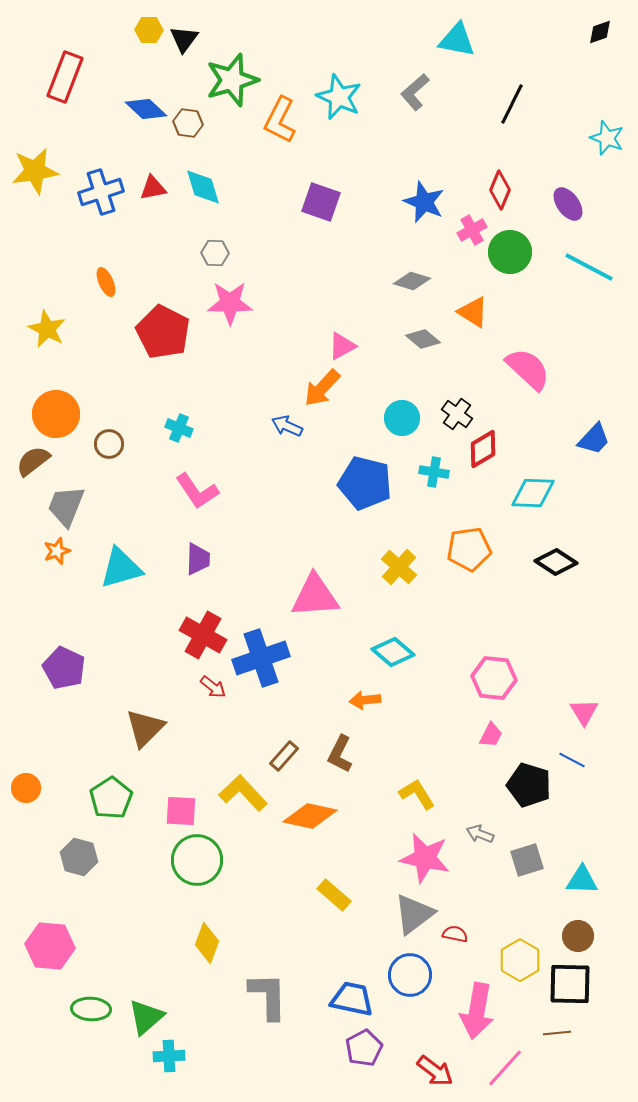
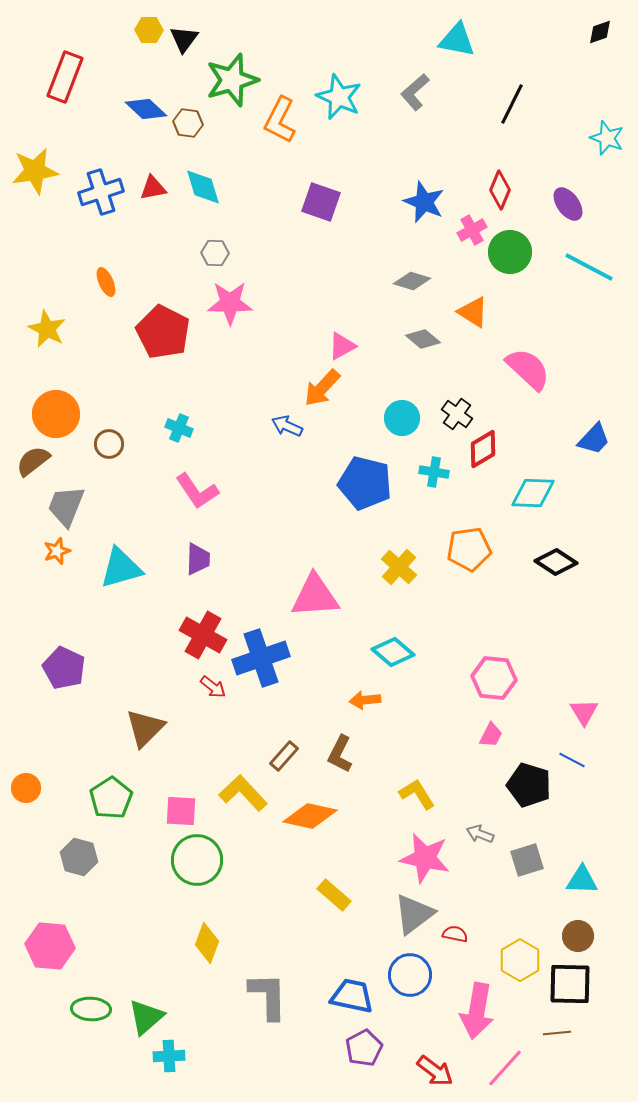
blue trapezoid at (352, 999): moved 3 px up
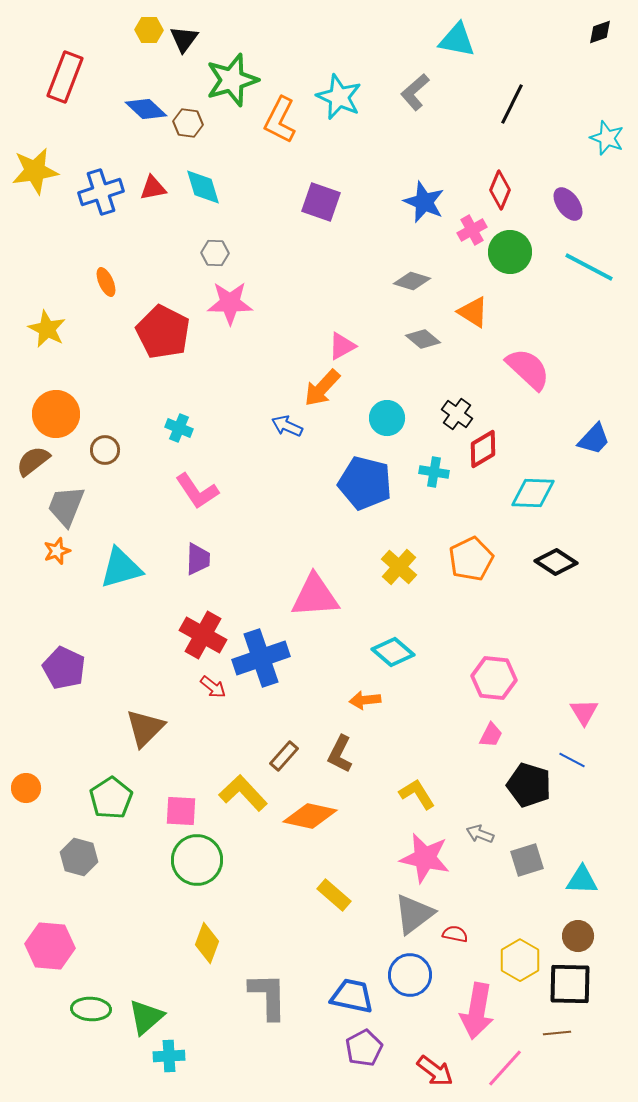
cyan circle at (402, 418): moved 15 px left
brown circle at (109, 444): moved 4 px left, 6 px down
orange pentagon at (469, 549): moved 2 px right, 10 px down; rotated 18 degrees counterclockwise
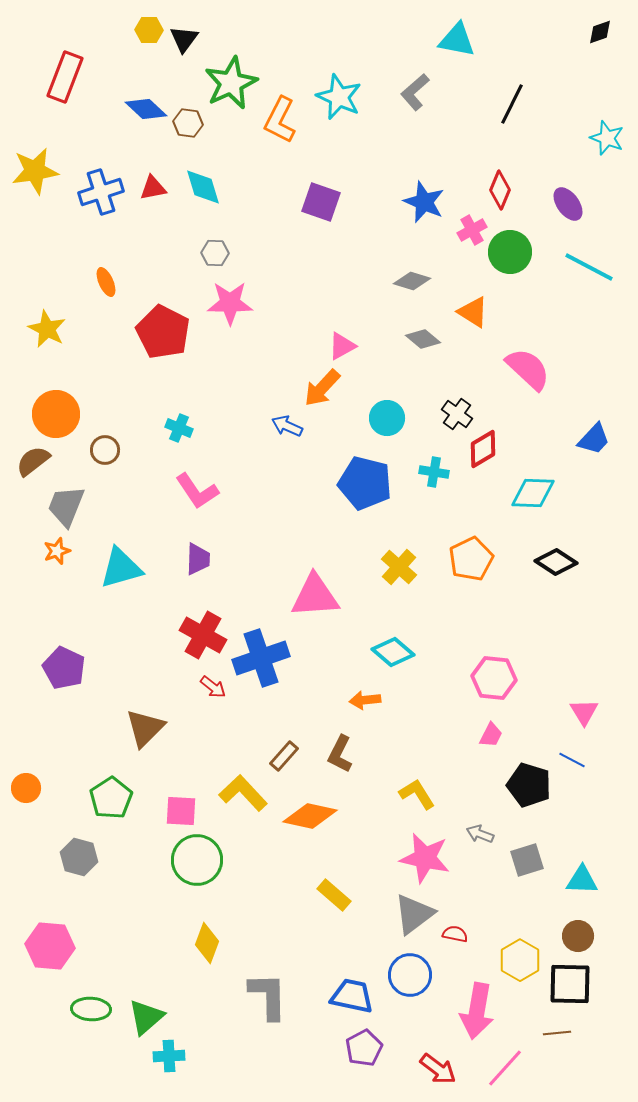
green star at (232, 80): moved 1 px left, 3 px down; rotated 8 degrees counterclockwise
red arrow at (435, 1071): moved 3 px right, 2 px up
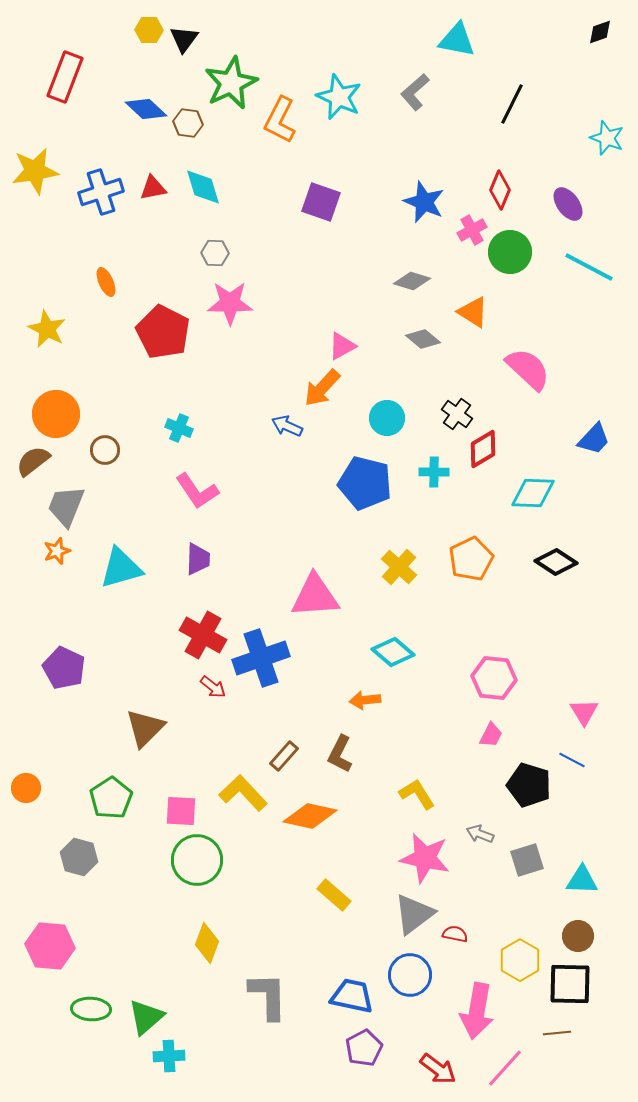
cyan cross at (434, 472): rotated 8 degrees counterclockwise
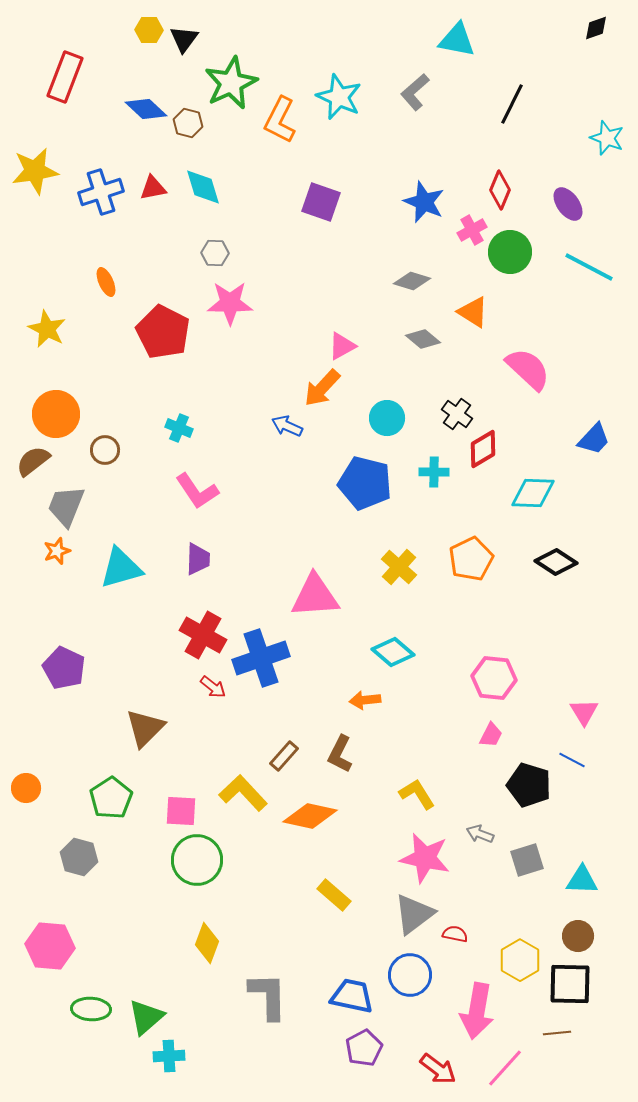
black diamond at (600, 32): moved 4 px left, 4 px up
brown hexagon at (188, 123): rotated 8 degrees clockwise
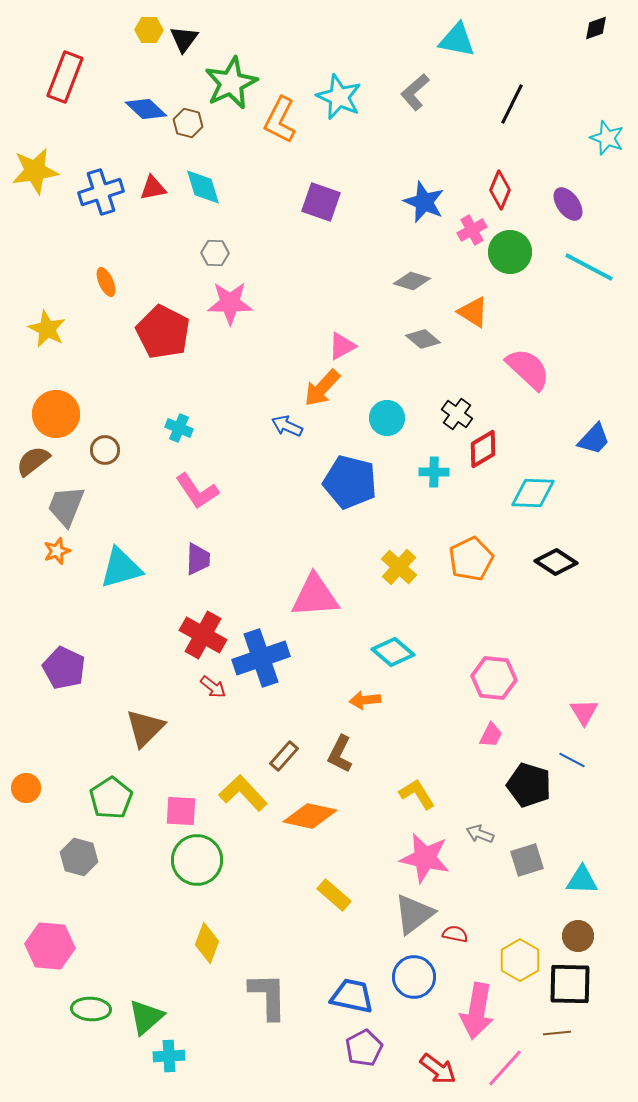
blue pentagon at (365, 483): moved 15 px left, 1 px up
blue circle at (410, 975): moved 4 px right, 2 px down
